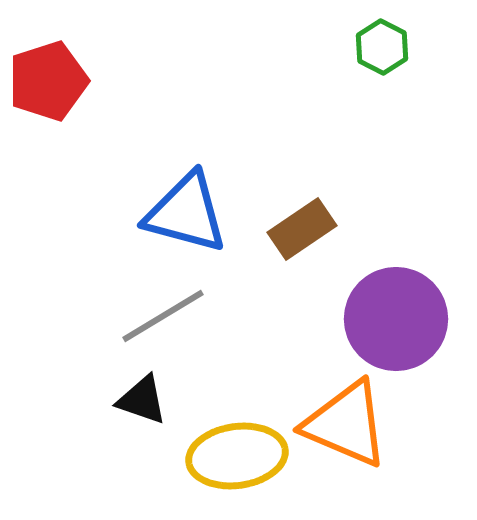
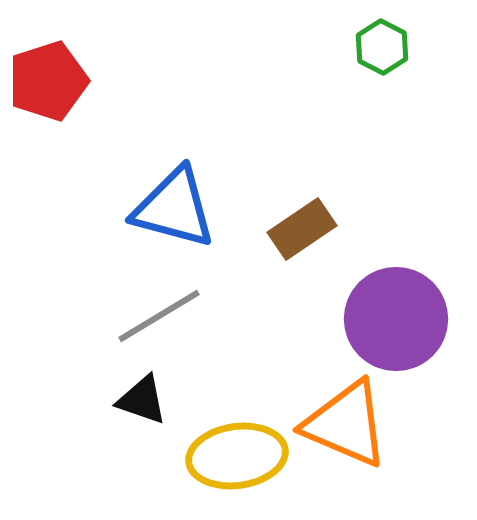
blue triangle: moved 12 px left, 5 px up
gray line: moved 4 px left
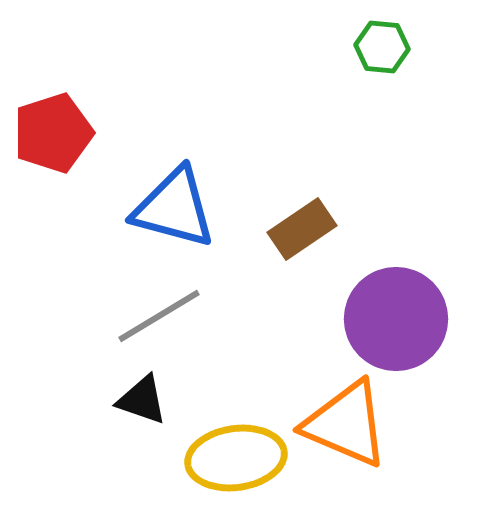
green hexagon: rotated 22 degrees counterclockwise
red pentagon: moved 5 px right, 52 px down
yellow ellipse: moved 1 px left, 2 px down
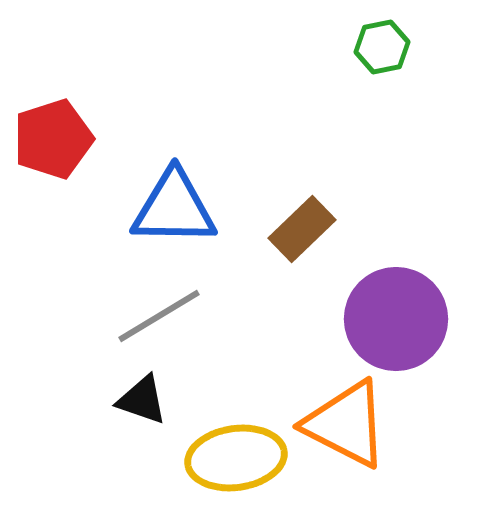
green hexagon: rotated 16 degrees counterclockwise
red pentagon: moved 6 px down
blue triangle: rotated 14 degrees counterclockwise
brown rectangle: rotated 10 degrees counterclockwise
orange triangle: rotated 4 degrees clockwise
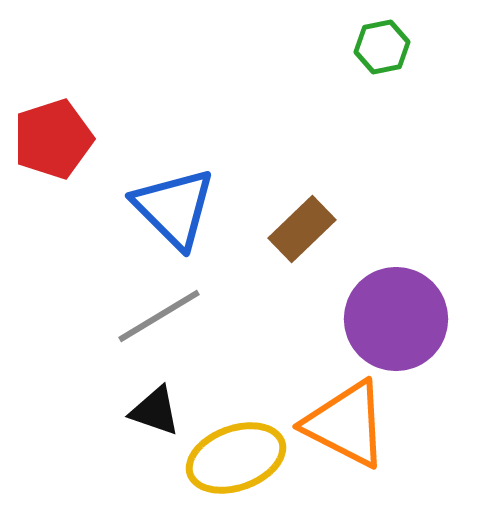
blue triangle: rotated 44 degrees clockwise
black triangle: moved 13 px right, 11 px down
yellow ellipse: rotated 12 degrees counterclockwise
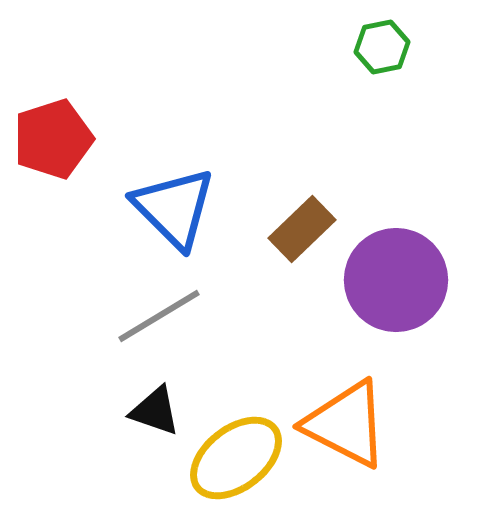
purple circle: moved 39 px up
yellow ellipse: rotated 18 degrees counterclockwise
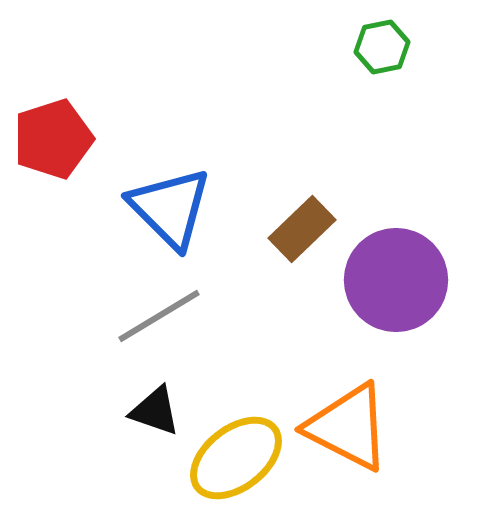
blue triangle: moved 4 px left
orange triangle: moved 2 px right, 3 px down
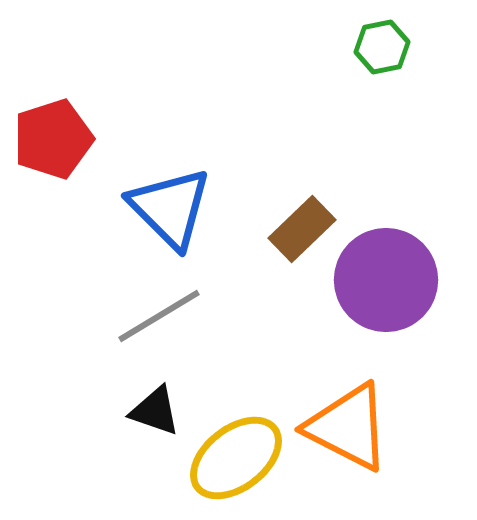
purple circle: moved 10 px left
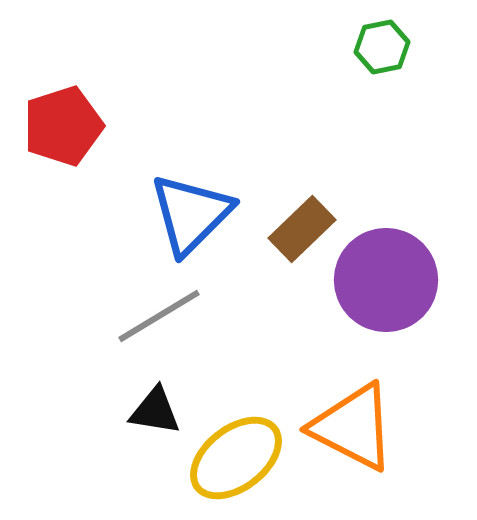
red pentagon: moved 10 px right, 13 px up
blue triangle: moved 21 px right, 6 px down; rotated 30 degrees clockwise
black triangle: rotated 10 degrees counterclockwise
orange triangle: moved 5 px right
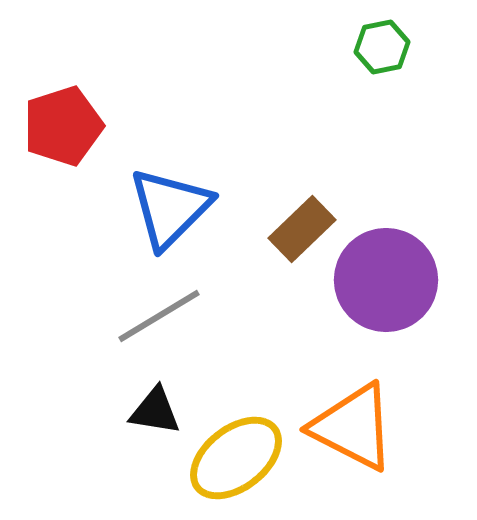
blue triangle: moved 21 px left, 6 px up
